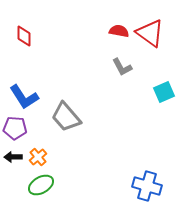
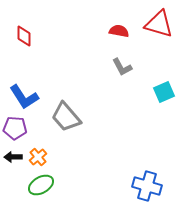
red triangle: moved 9 px right, 9 px up; rotated 20 degrees counterclockwise
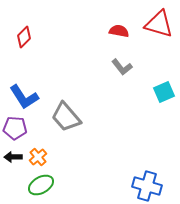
red diamond: moved 1 px down; rotated 45 degrees clockwise
gray L-shape: rotated 10 degrees counterclockwise
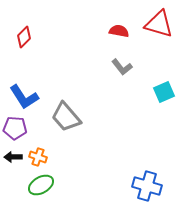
orange cross: rotated 30 degrees counterclockwise
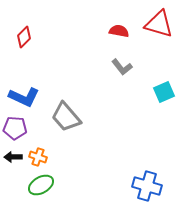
blue L-shape: rotated 32 degrees counterclockwise
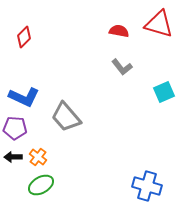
orange cross: rotated 18 degrees clockwise
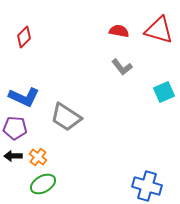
red triangle: moved 6 px down
gray trapezoid: rotated 16 degrees counterclockwise
black arrow: moved 1 px up
green ellipse: moved 2 px right, 1 px up
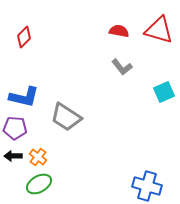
blue L-shape: rotated 12 degrees counterclockwise
green ellipse: moved 4 px left
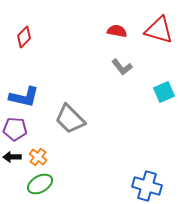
red semicircle: moved 2 px left
gray trapezoid: moved 4 px right, 2 px down; rotated 12 degrees clockwise
purple pentagon: moved 1 px down
black arrow: moved 1 px left, 1 px down
green ellipse: moved 1 px right
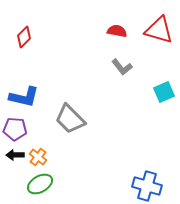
black arrow: moved 3 px right, 2 px up
